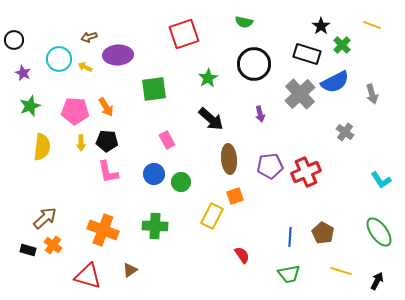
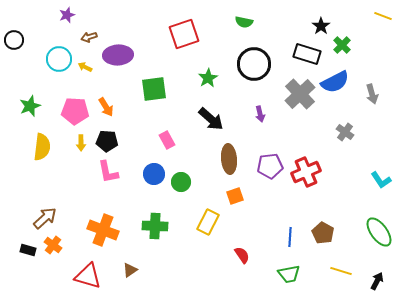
yellow line at (372, 25): moved 11 px right, 9 px up
purple star at (23, 73): moved 44 px right, 58 px up; rotated 28 degrees clockwise
yellow rectangle at (212, 216): moved 4 px left, 6 px down
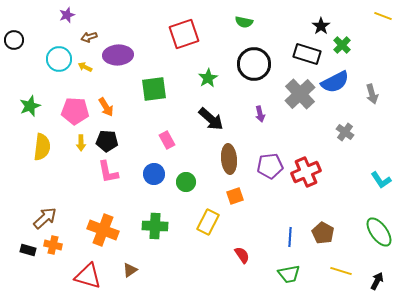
green circle at (181, 182): moved 5 px right
orange cross at (53, 245): rotated 24 degrees counterclockwise
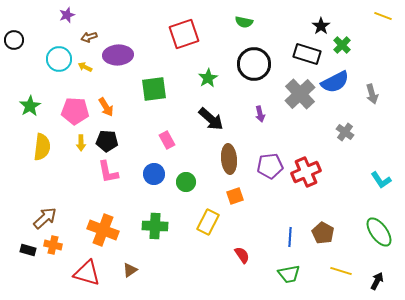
green star at (30, 106): rotated 10 degrees counterclockwise
red triangle at (88, 276): moved 1 px left, 3 px up
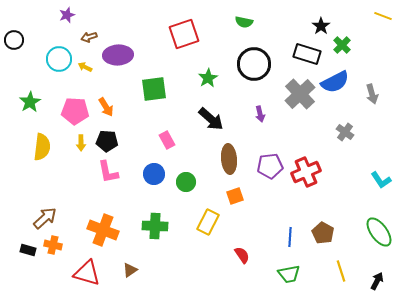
green star at (30, 106): moved 4 px up
yellow line at (341, 271): rotated 55 degrees clockwise
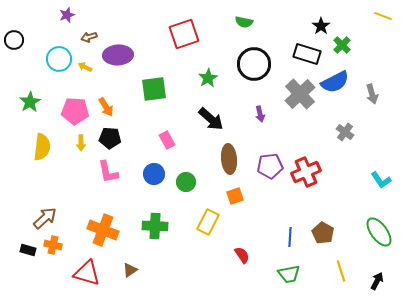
black pentagon at (107, 141): moved 3 px right, 3 px up
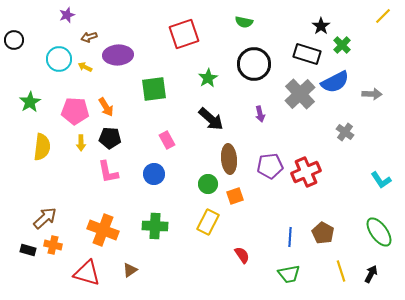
yellow line at (383, 16): rotated 66 degrees counterclockwise
gray arrow at (372, 94): rotated 72 degrees counterclockwise
green circle at (186, 182): moved 22 px right, 2 px down
black arrow at (377, 281): moved 6 px left, 7 px up
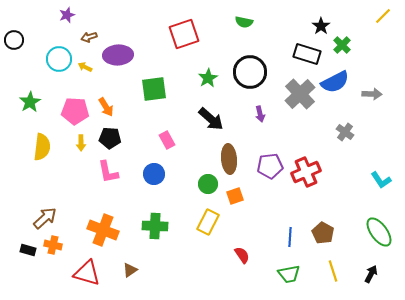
black circle at (254, 64): moved 4 px left, 8 px down
yellow line at (341, 271): moved 8 px left
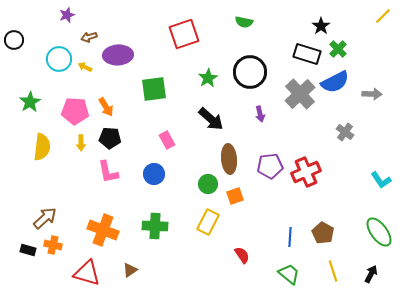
green cross at (342, 45): moved 4 px left, 4 px down
green trapezoid at (289, 274): rotated 130 degrees counterclockwise
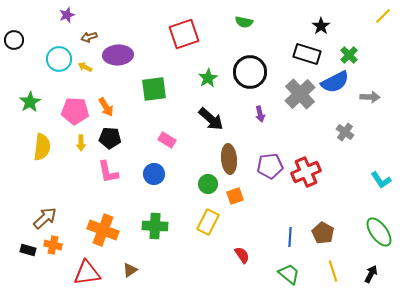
green cross at (338, 49): moved 11 px right, 6 px down
gray arrow at (372, 94): moved 2 px left, 3 px down
pink rectangle at (167, 140): rotated 30 degrees counterclockwise
red triangle at (87, 273): rotated 24 degrees counterclockwise
